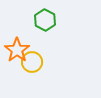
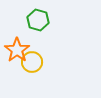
green hexagon: moved 7 px left; rotated 10 degrees counterclockwise
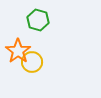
orange star: moved 1 px right, 1 px down
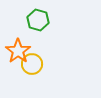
yellow circle: moved 2 px down
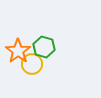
green hexagon: moved 6 px right, 27 px down
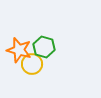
orange star: moved 1 px right, 1 px up; rotated 20 degrees counterclockwise
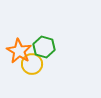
orange star: moved 1 px down; rotated 15 degrees clockwise
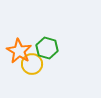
green hexagon: moved 3 px right, 1 px down
